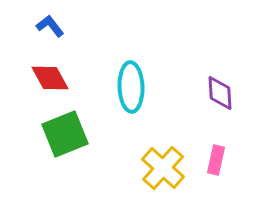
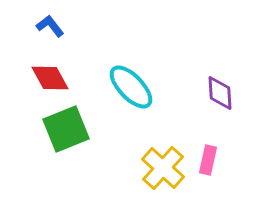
cyan ellipse: rotated 42 degrees counterclockwise
green square: moved 1 px right, 5 px up
pink rectangle: moved 8 px left
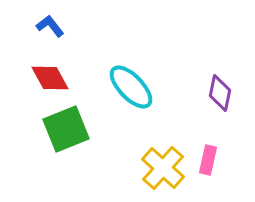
purple diamond: rotated 15 degrees clockwise
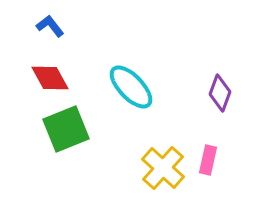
purple diamond: rotated 9 degrees clockwise
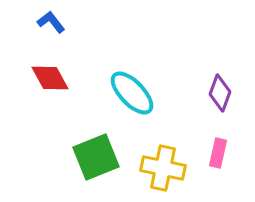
blue L-shape: moved 1 px right, 4 px up
cyan ellipse: moved 1 px right, 6 px down
green square: moved 30 px right, 28 px down
pink rectangle: moved 10 px right, 7 px up
yellow cross: rotated 30 degrees counterclockwise
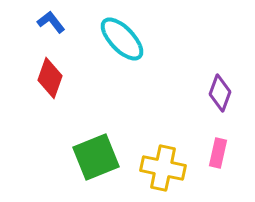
red diamond: rotated 48 degrees clockwise
cyan ellipse: moved 10 px left, 54 px up
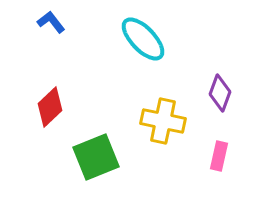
cyan ellipse: moved 21 px right
red diamond: moved 29 px down; rotated 27 degrees clockwise
pink rectangle: moved 1 px right, 3 px down
yellow cross: moved 47 px up
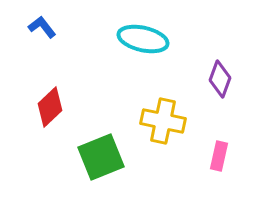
blue L-shape: moved 9 px left, 5 px down
cyan ellipse: rotated 33 degrees counterclockwise
purple diamond: moved 14 px up
green square: moved 5 px right
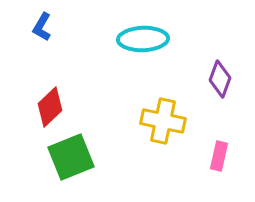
blue L-shape: rotated 112 degrees counterclockwise
cyan ellipse: rotated 15 degrees counterclockwise
green square: moved 30 px left
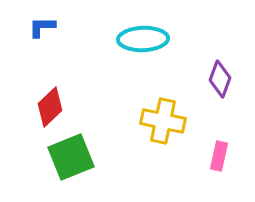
blue L-shape: rotated 60 degrees clockwise
